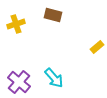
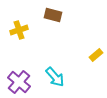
yellow cross: moved 3 px right, 6 px down
yellow rectangle: moved 1 px left, 8 px down
cyan arrow: moved 1 px right, 1 px up
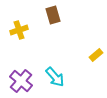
brown rectangle: rotated 60 degrees clockwise
purple cross: moved 2 px right, 1 px up
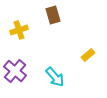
yellow rectangle: moved 8 px left
purple cross: moved 6 px left, 10 px up
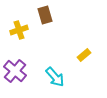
brown rectangle: moved 8 px left
yellow rectangle: moved 4 px left
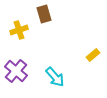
brown rectangle: moved 1 px left, 1 px up
yellow rectangle: moved 9 px right
purple cross: moved 1 px right
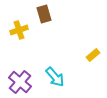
purple cross: moved 4 px right, 11 px down
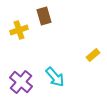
brown rectangle: moved 2 px down
purple cross: moved 1 px right
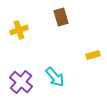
brown rectangle: moved 17 px right, 1 px down
yellow rectangle: rotated 24 degrees clockwise
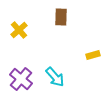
brown rectangle: rotated 18 degrees clockwise
yellow cross: rotated 24 degrees counterclockwise
purple cross: moved 3 px up
